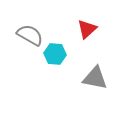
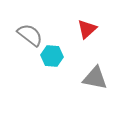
gray semicircle: rotated 8 degrees clockwise
cyan hexagon: moved 3 px left, 2 px down
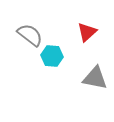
red triangle: moved 3 px down
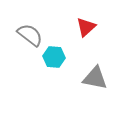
red triangle: moved 1 px left, 5 px up
cyan hexagon: moved 2 px right, 1 px down
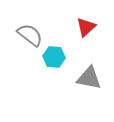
gray triangle: moved 6 px left
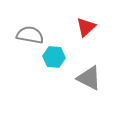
gray semicircle: rotated 28 degrees counterclockwise
gray triangle: rotated 16 degrees clockwise
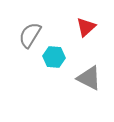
gray semicircle: rotated 68 degrees counterclockwise
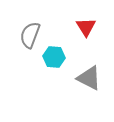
red triangle: rotated 20 degrees counterclockwise
gray semicircle: rotated 12 degrees counterclockwise
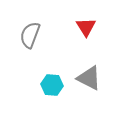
cyan hexagon: moved 2 px left, 28 px down
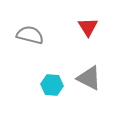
red triangle: moved 2 px right
gray semicircle: rotated 84 degrees clockwise
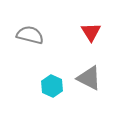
red triangle: moved 3 px right, 5 px down
cyan hexagon: moved 1 px down; rotated 20 degrees clockwise
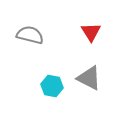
cyan hexagon: rotated 15 degrees counterclockwise
